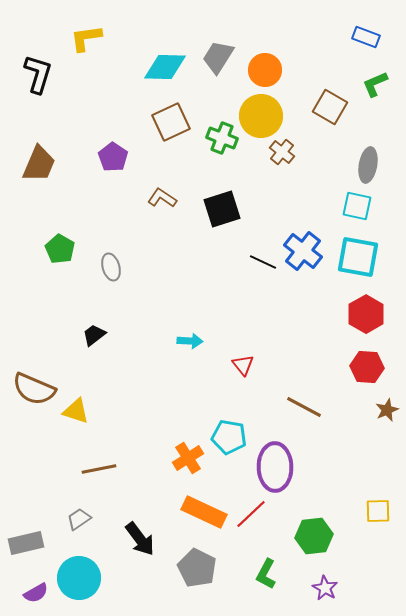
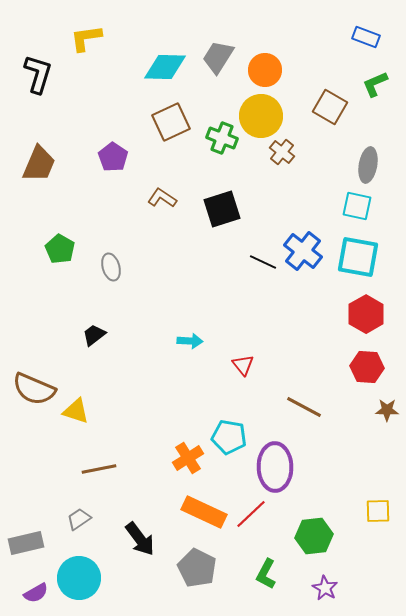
brown star at (387, 410): rotated 25 degrees clockwise
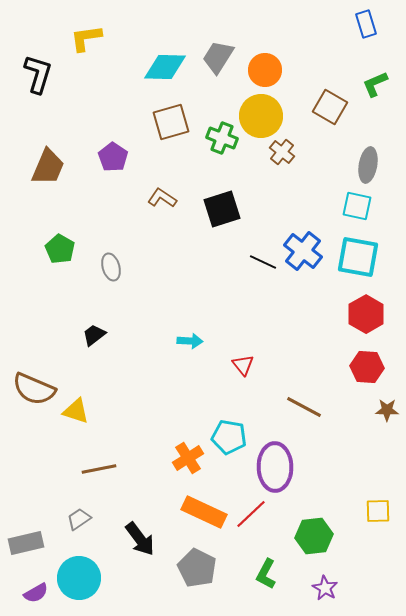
blue rectangle at (366, 37): moved 13 px up; rotated 52 degrees clockwise
brown square at (171, 122): rotated 9 degrees clockwise
brown trapezoid at (39, 164): moved 9 px right, 3 px down
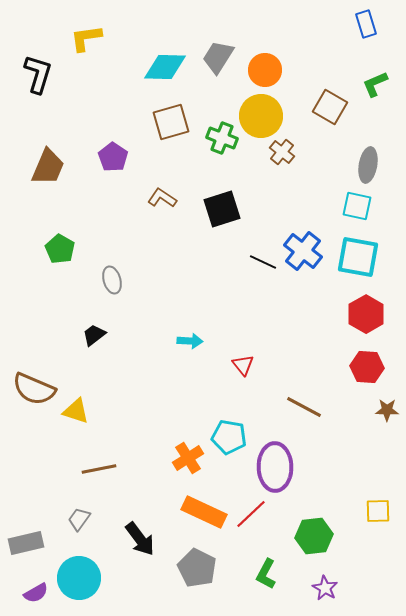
gray ellipse at (111, 267): moved 1 px right, 13 px down
gray trapezoid at (79, 519): rotated 20 degrees counterclockwise
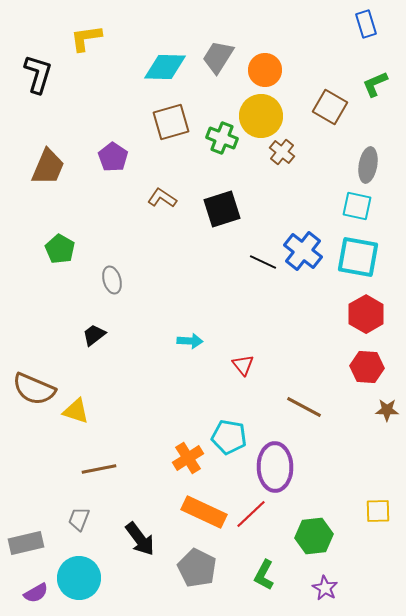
gray trapezoid at (79, 519): rotated 15 degrees counterclockwise
green L-shape at (266, 574): moved 2 px left, 1 px down
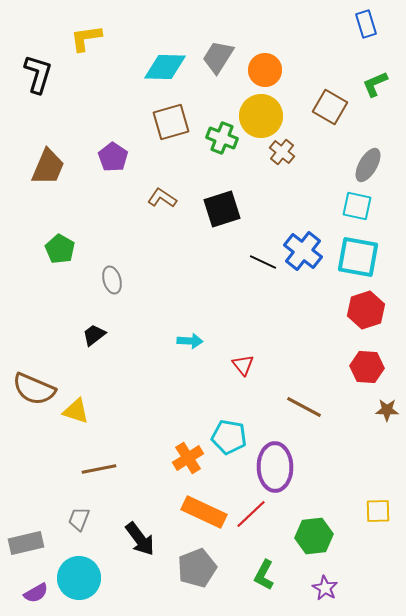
gray ellipse at (368, 165): rotated 20 degrees clockwise
red hexagon at (366, 314): moved 4 px up; rotated 12 degrees clockwise
gray pentagon at (197, 568): rotated 24 degrees clockwise
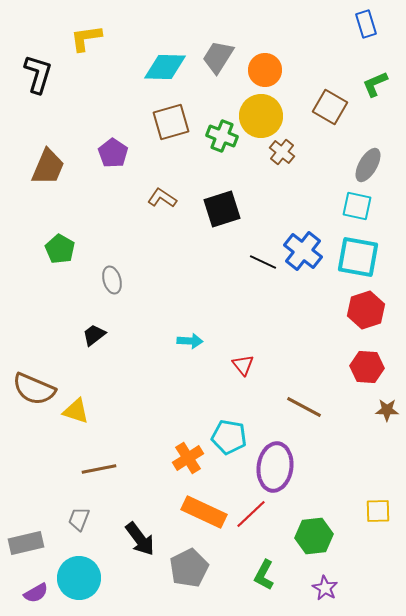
green cross at (222, 138): moved 2 px up
purple pentagon at (113, 157): moved 4 px up
purple ellipse at (275, 467): rotated 9 degrees clockwise
gray pentagon at (197, 568): moved 8 px left; rotated 6 degrees counterclockwise
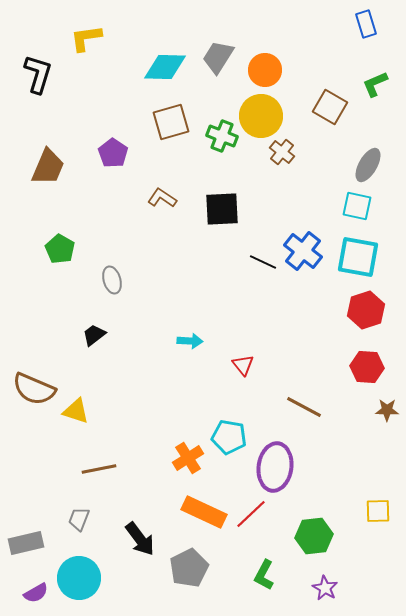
black square at (222, 209): rotated 15 degrees clockwise
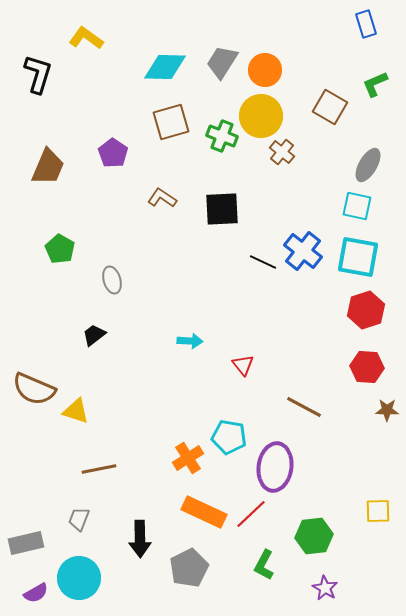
yellow L-shape at (86, 38): rotated 44 degrees clockwise
gray trapezoid at (218, 57): moved 4 px right, 5 px down
black arrow at (140, 539): rotated 36 degrees clockwise
green L-shape at (264, 575): moved 10 px up
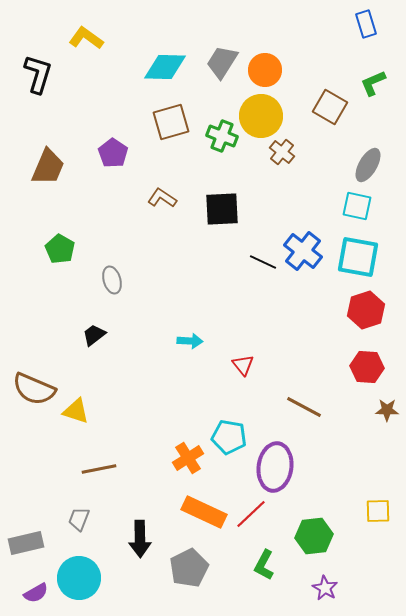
green L-shape at (375, 84): moved 2 px left, 1 px up
